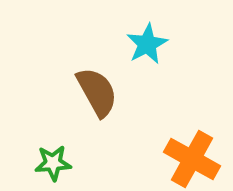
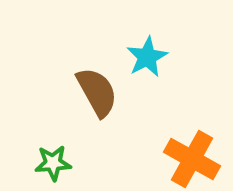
cyan star: moved 13 px down
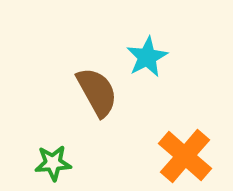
orange cross: moved 7 px left, 3 px up; rotated 12 degrees clockwise
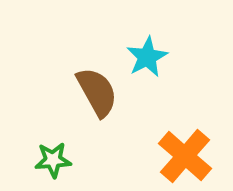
green star: moved 3 px up
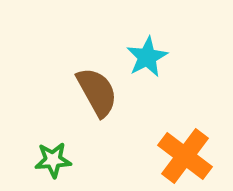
orange cross: rotated 4 degrees counterclockwise
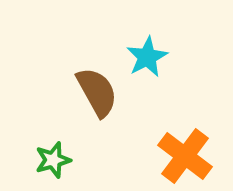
green star: rotated 12 degrees counterclockwise
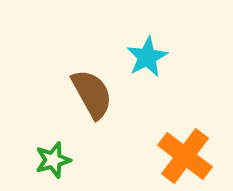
brown semicircle: moved 5 px left, 2 px down
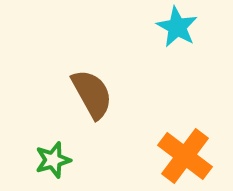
cyan star: moved 30 px right, 30 px up; rotated 15 degrees counterclockwise
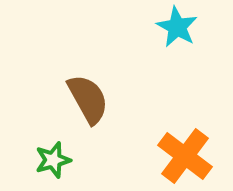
brown semicircle: moved 4 px left, 5 px down
